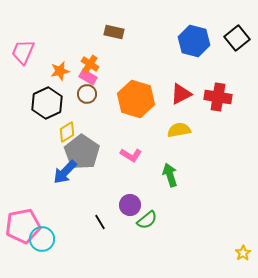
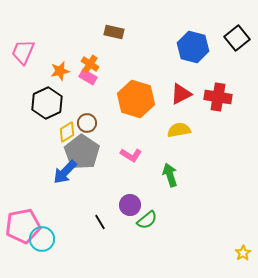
blue hexagon: moved 1 px left, 6 px down
brown circle: moved 29 px down
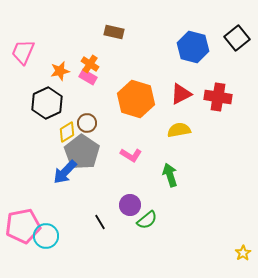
cyan circle: moved 4 px right, 3 px up
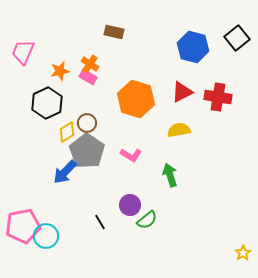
red triangle: moved 1 px right, 2 px up
gray pentagon: moved 5 px right, 1 px up
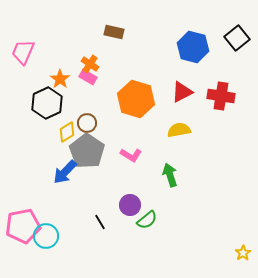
orange star: moved 8 px down; rotated 24 degrees counterclockwise
red cross: moved 3 px right, 1 px up
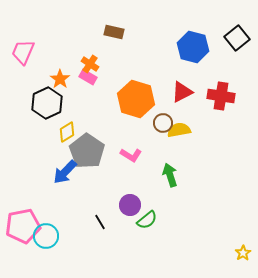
brown circle: moved 76 px right
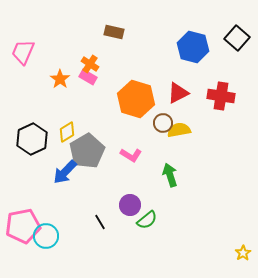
black square: rotated 10 degrees counterclockwise
red triangle: moved 4 px left, 1 px down
black hexagon: moved 15 px left, 36 px down
gray pentagon: rotated 8 degrees clockwise
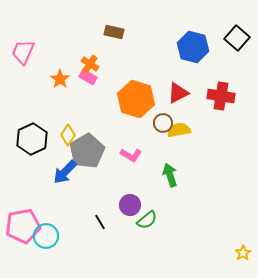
yellow diamond: moved 1 px right, 3 px down; rotated 25 degrees counterclockwise
